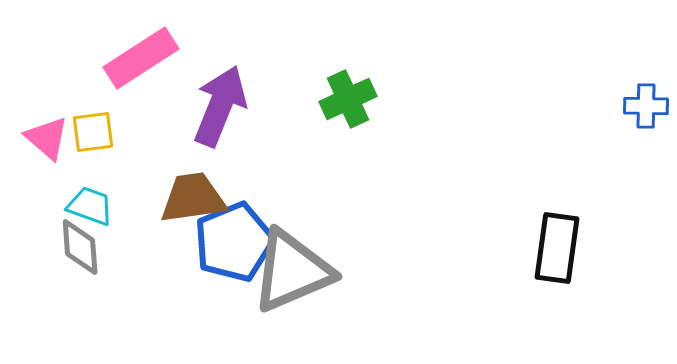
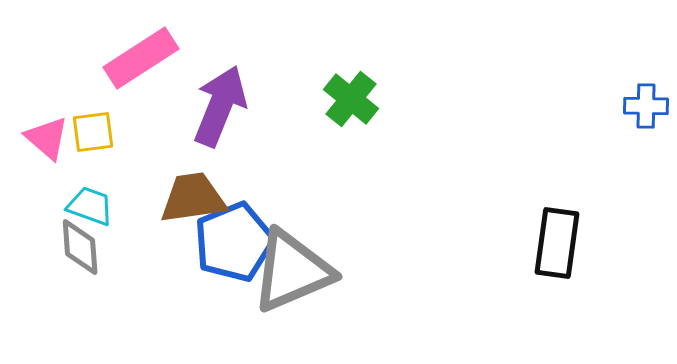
green cross: moved 3 px right; rotated 26 degrees counterclockwise
black rectangle: moved 5 px up
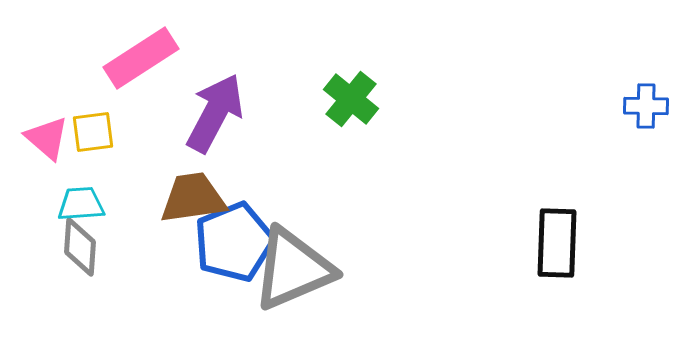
purple arrow: moved 5 px left, 7 px down; rotated 6 degrees clockwise
cyan trapezoid: moved 9 px left, 2 px up; rotated 24 degrees counterclockwise
black rectangle: rotated 6 degrees counterclockwise
gray diamond: rotated 8 degrees clockwise
gray triangle: moved 1 px right, 2 px up
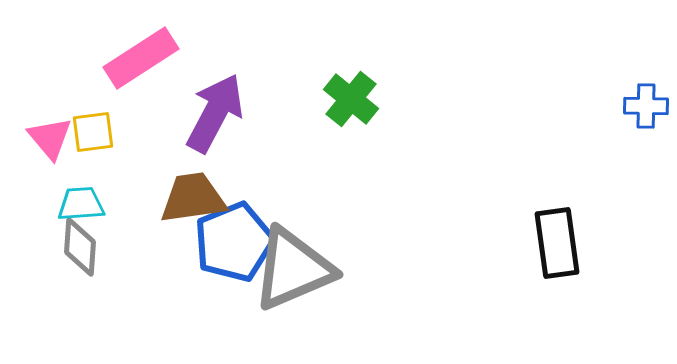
pink triangle: moved 3 px right; rotated 9 degrees clockwise
black rectangle: rotated 10 degrees counterclockwise
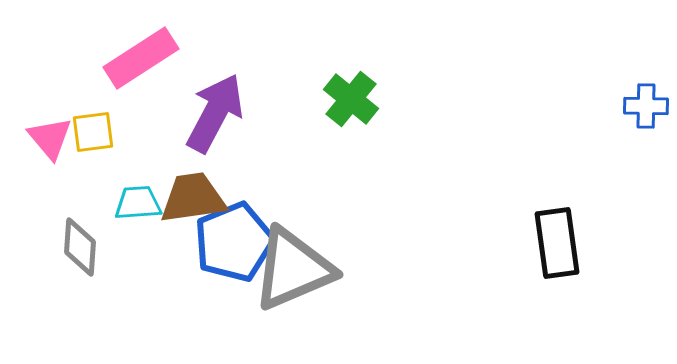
cyan trapezoid: moved 57 px right, 1 px up
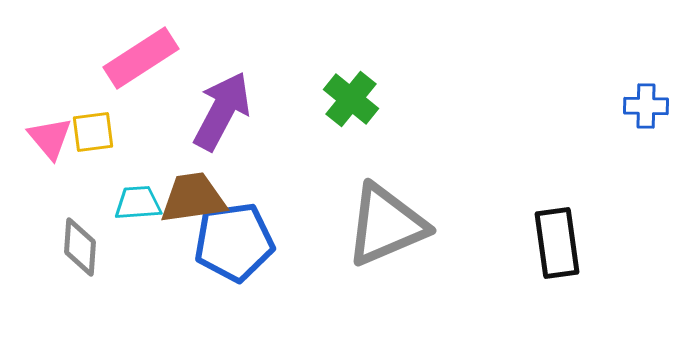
purple arrow: moved 7 px right, 2 px up
blue pentagon: rotated 14 degrees clockwise
gray triangle: moved 93 px right, 44 px up
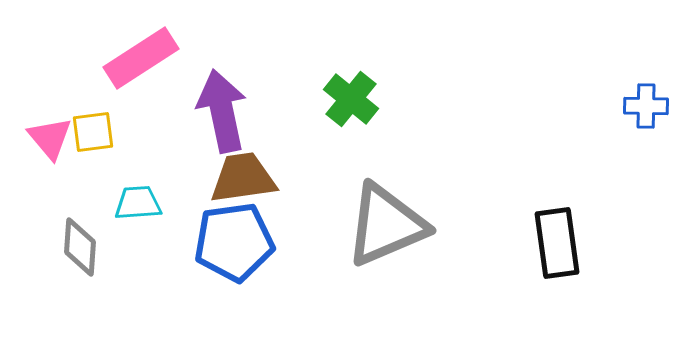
purple arrow: rotated 40 degrees counterclockwise
brown trapezoid: moved 50 px right, 20 px up
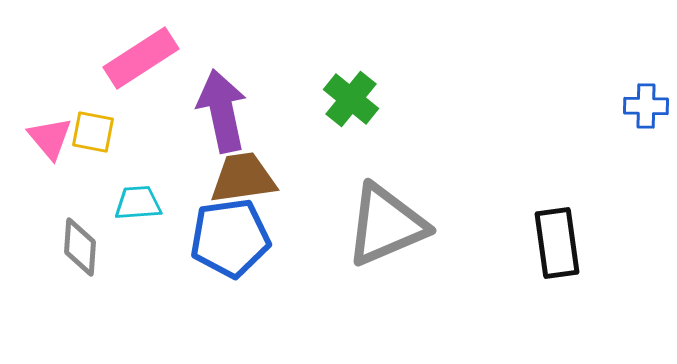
yellow square: rotated 18 degrees clockwise
blue pentagon: moved 4 px left, 4 px up
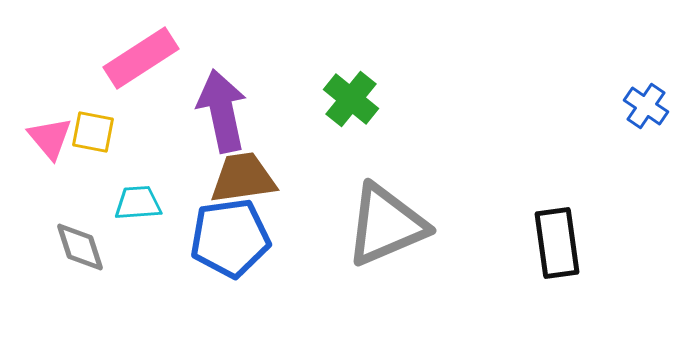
blue cross: rotated 33 degrees clockwise
gray diamond: rotated 22 degrees counterclockwise
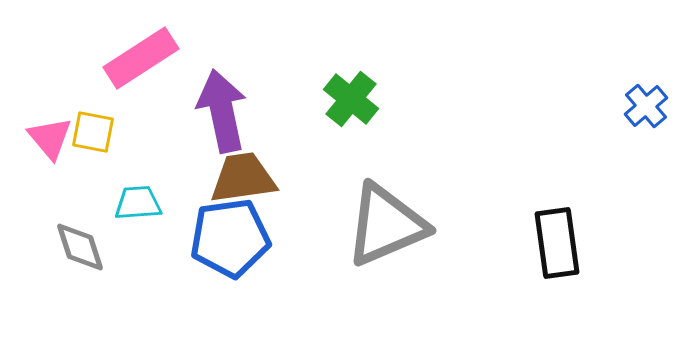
blue cross: rotated 15 degrees clockwise
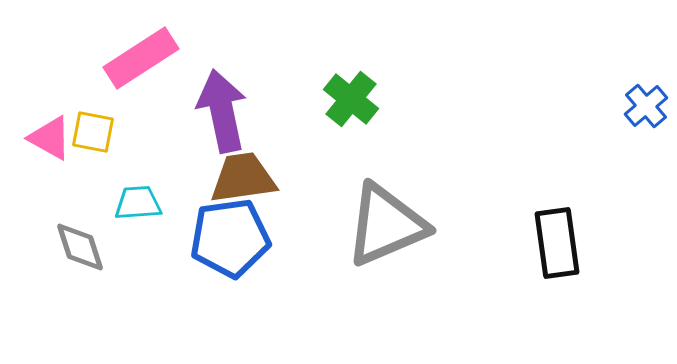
pink triangle: rotated 21 degrees counterclockwise
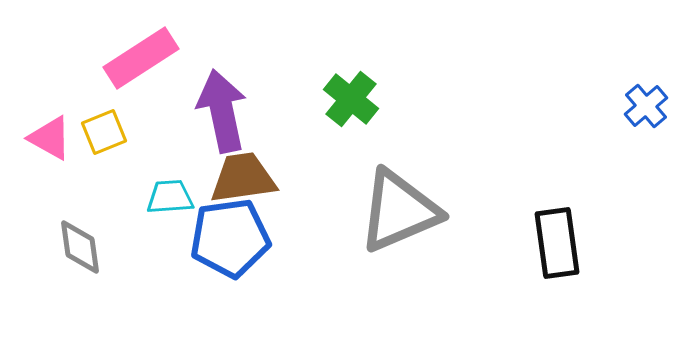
yellow square: moved 11 px right; rotated 33 degrees counterclockwise
cyan trapezoid: moved 32 px right, 6 px up
gray triangle: moved 13 px right, 14 px up
gray diamond: rotated 10 degrees clockwise
